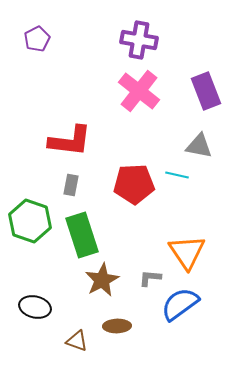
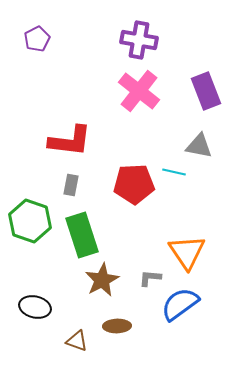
cyan line: moved 3 px left, 3 px up
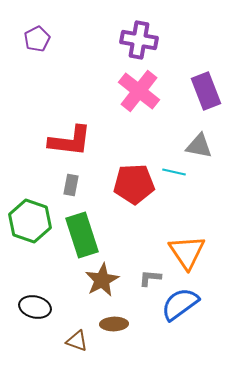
brown ellipse: moved 3 px left, 2 px up
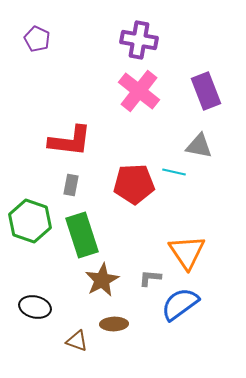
purple pentagon: rotated 20 degrees counterclockwise
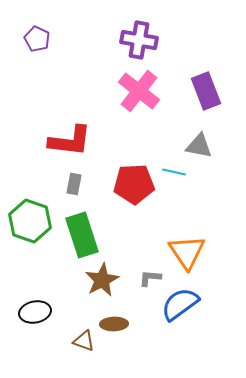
gray rectangle: moved 3 px right, 1 px up
black ellipse: moved 5 px down; rotated 24 degrees counterclockwise
brown triangle: moved 7 px right
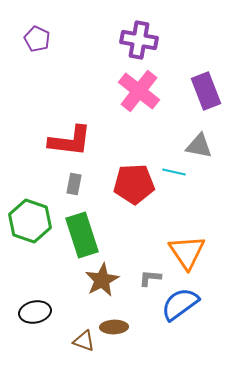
brown ellipse: moved 3 px down
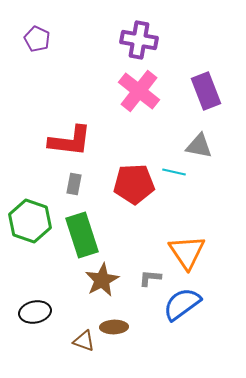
blue semicircle: moved 2 px right
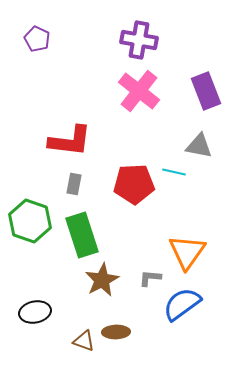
orange triangle: rotated 9 degrees clockwise
brown ellipse: moved 2 px right, 5 px down
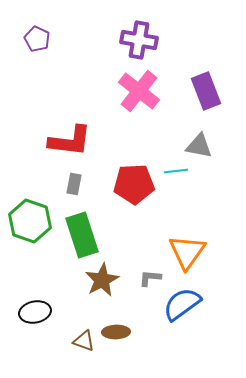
cyan line: moved 2 px right, 1 px up; rotated 20 degrees counterclockwise
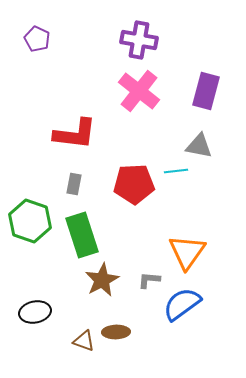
purple rectangle: rotated 36 degrees clockwise
red L-shape: moved 5 px right, 7 px up
gray L-shape: moved 1 px left, 2 px down
